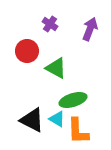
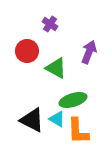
purple arrow: moved 1 px left, 23 px down
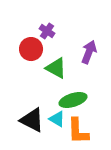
purple cross: moved 3 px left, 7 px down
red circle: moved 4 px right, 2 px up
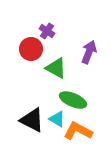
green ellipse: rotated 40 degrees clockwise
orange L-shape: rotated 120 degrees clockwise
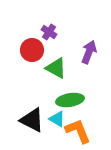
purple cross: moved 2 px right, 1 px down
red circle: moved 1 px right, 1 px down
green ellipse: moved 3 px left; rotated 32 degrees counterclockwise
orange L-shape: rotated 40 degrees clockwise
